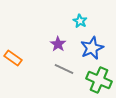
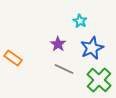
green cross: rotated 20 degrees clockwise
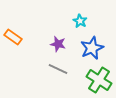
purple star: rotated 21 degrees counterclockwise
orange rectangle: moved 21 px up
gray line: moved 6 px left
green cross: rotated 10 degrees counterclockwise
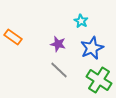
cyan star: moved 1 px right
gray line: moved 1 px right, 1 px down; rotated 18 degrees clockwise
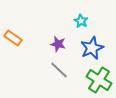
orange rectangle: moved 1 px down
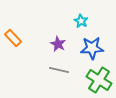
orange rectangle: rotated 12 degrees clockwise
purple star: rotated 14 degrees clockwise
blue star: rotated 20 degrees clockwise
gray line: rotated 30 degrees counterclockwise
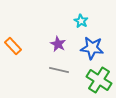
orange rectangle: moved 8 px down
blue star: rotated 10 degrees clockwise
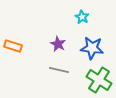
cyan star: moved 1 px right, 4 px up
orange rectangle: rotated 30 degrees counterclockwise
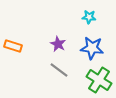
cyan star: moved 7 px right; rotated 24 degrees counterclockwise
gray line: rotated 24 degrees clockwise
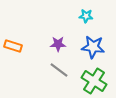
cyan star: moved 3 px left, 1 px up
purple star: rotated 28 degrees counterclockwise
blue star: moved 1 px right, 1 px up
green cross: moved 5 px left, 1 px down
